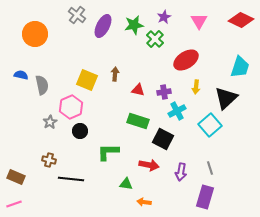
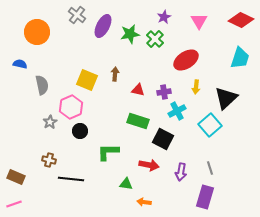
green star: moved 4 px left, 9 px down
orange circle: moved 2 px right, 2 px up
cyan trapezoid: moved 9 px up
blue semicircle: moved 1 px left, 11 px up
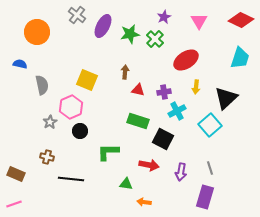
brown arrow: moved 10 px right, 2 px up
brown cross: moved 2 px left, 3 px up
brown rectangle: moved 3 px up
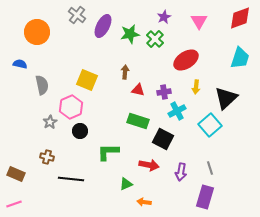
red diamond: moved 1 px left, 2 px up; rotated 45 degrees counterclockwise
green triangle: rotated 32 degrees counterclockwise
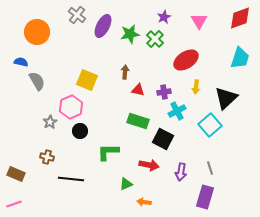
blue semicircle: moved 1 px right, 2 px up
gray semicircle: moved 5 px left, 4 px up; rotated 18 degrees counterclockwise
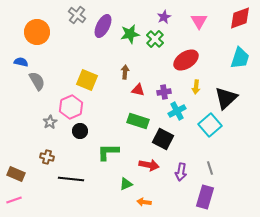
pink line: moved 4 px up
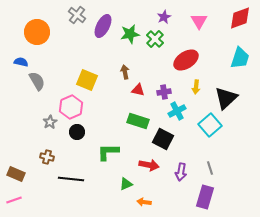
brown arrow: rotated 16 degrees counterclockwise
black circle: moved 3 px left, 1 px down
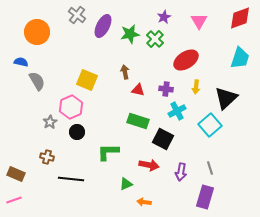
purple cross: moved 2 px right, 3 px up; rotated 16 degrees clockwise
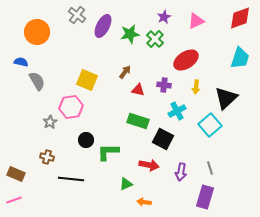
pink triangle: moved 3 px left; rotated 36 degrees clockwise
brown arrow: rotated 48 degrees clockwise
purple cross: moved 2 px left, 4 px up
pink hexagon: rotated 15 degrees clockwise
black circle: moved 9 px right, 8 px down
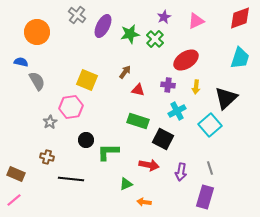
purple cross: moved 4 px right
pink line: rotated 21 degrees counterclockwise
